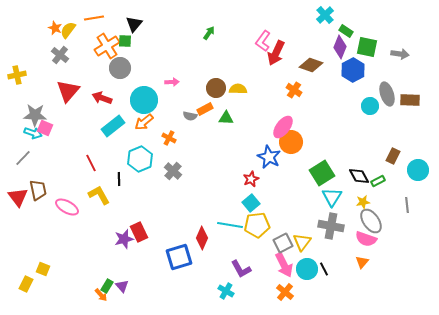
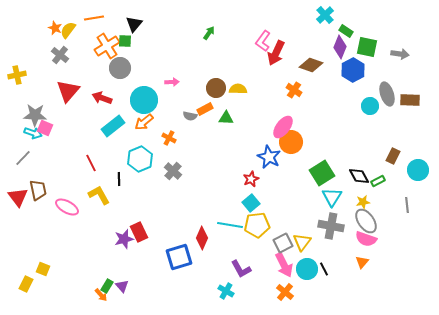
gray ellipse at (371, 221): moved 5 px left
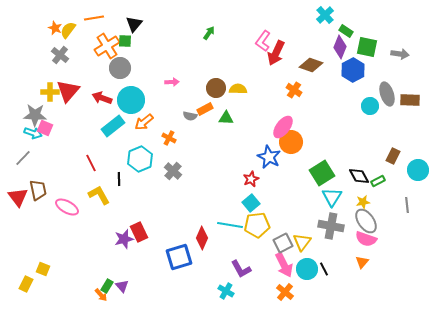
yellow cross at (17, 75): moved 33 px right, 17 px down; rotated 12 degrees clockwise
cyan circle at (144, 100): moved 13 px left
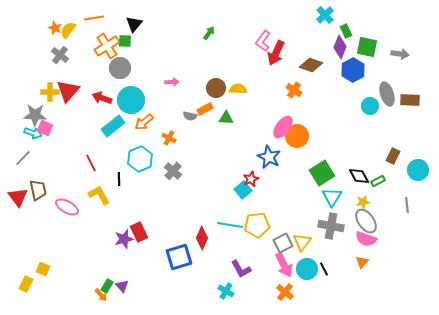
green rectangle at (346, 31): rotated 32 degrees clockwise
orange circle at (291, 142): moved 6 px right, 6 px up
cyan square at (251, 203): moved 8 px left, 13 px up
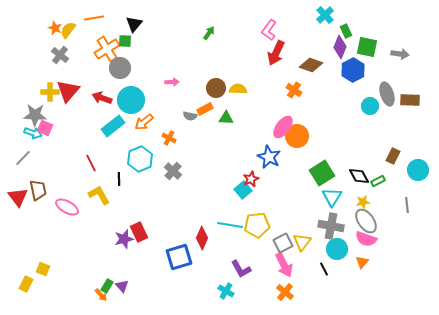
pink L-shape at (263, 41): moved 6 px right, 11 px up
orange cross at (107, 46): moved 3 px down
cyan circle at (307, 269): moved 30 px right, 20 px up
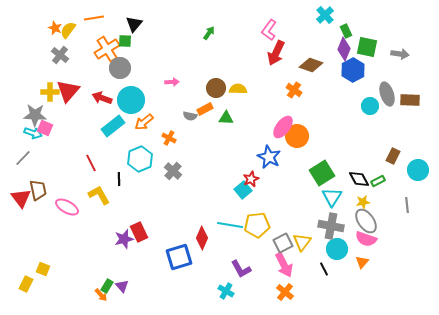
purple diamond at (340, 47): moved 4 px right, 2 px down
black diamond at (359, 176): moved 3 px down
red triangle at (18, 197): moved 3 px right, 1 px down
